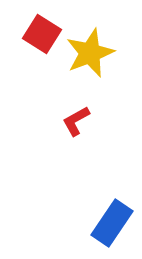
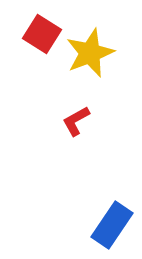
blue rectangle: moved 2 px down
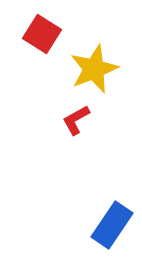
yellow star: moved 4 px right, 16 px down
red L-shape: moved 1 px up
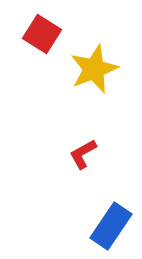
red L-shape: moved 7 px right, 34 px down
blue rectangle: moved 1 px left, 1 px down
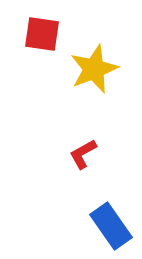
red square: rotated 24 degrees counterclockwise
blue rectangle: rotated 69 degrees counterclockwise
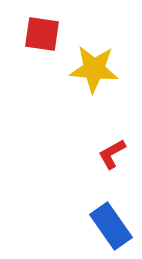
yellow star: rotated 27 degrees clockwise
red L-shape: moved 29 px right
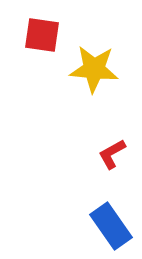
red square: moved 1 px down
